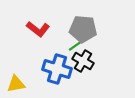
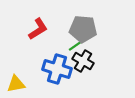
red L-shape: rotated 70 degrees counterclockwise
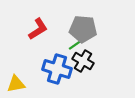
green line: moved 1 px up
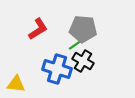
yellow triangle: rotated 18 degrees clockwise
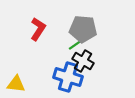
red L-shape: rotated 25 degrees counterclockwise
blue cross: moved 11 px right, 8 px down
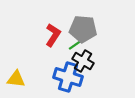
red L-shape: moved 15 px right, 6 px down
yellow triangle: moved 5 px up
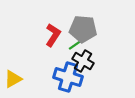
yellow triangle: moved 3 px left; rotated 36 degrees counterclockwise
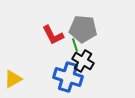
red L-shape: rotated 120 degrees clockwise
green line: rotated 72 degrees counterclockwise
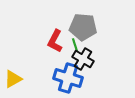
gray pentagon: moved 2 px up
red L-shape: moved 2 px right, 6 px down; rotated 55 degrees clockwise
black cross: moved 2 px up
blue cross: moved 1 px down
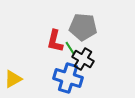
red L-shape: rotated 15 degrees counterclockwise
green line: moved 5 px left, 3 px down; rotated 16 degrees counterclockwise
